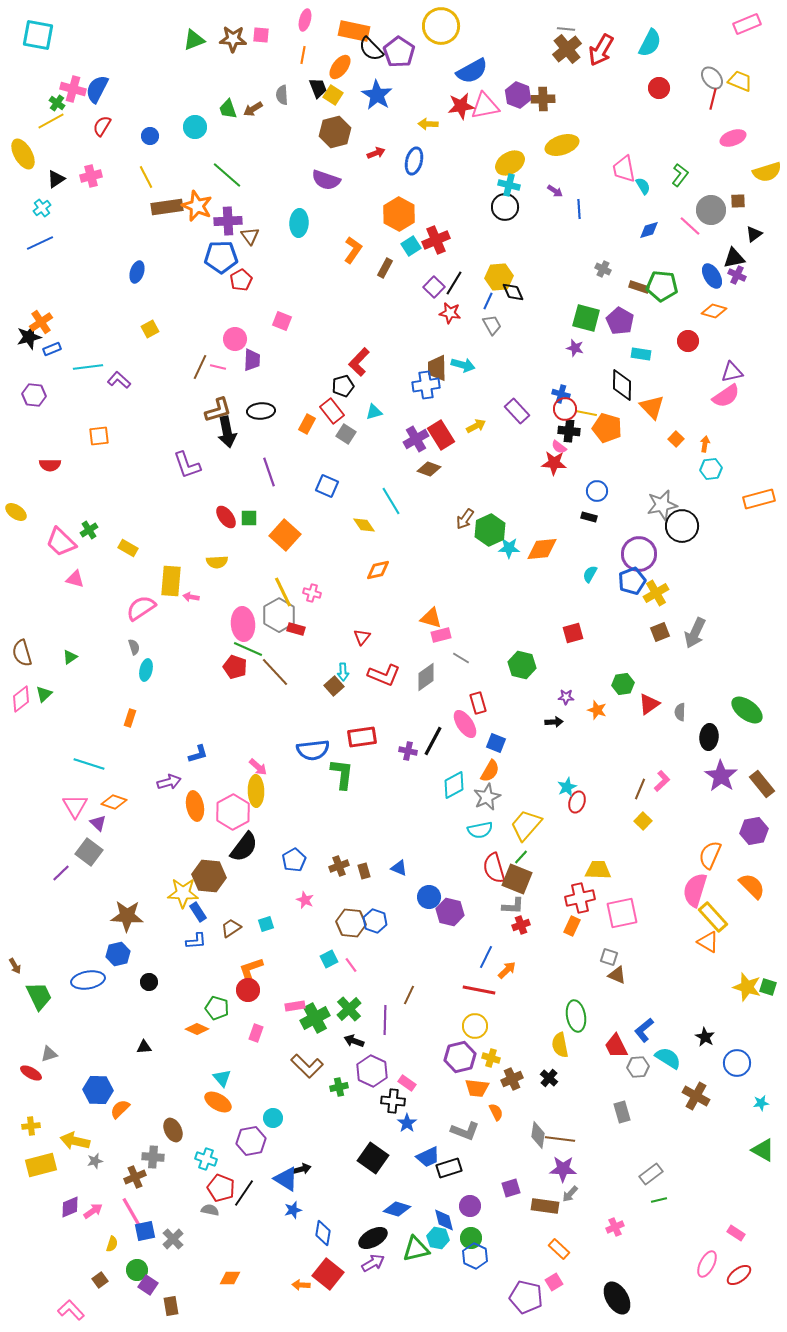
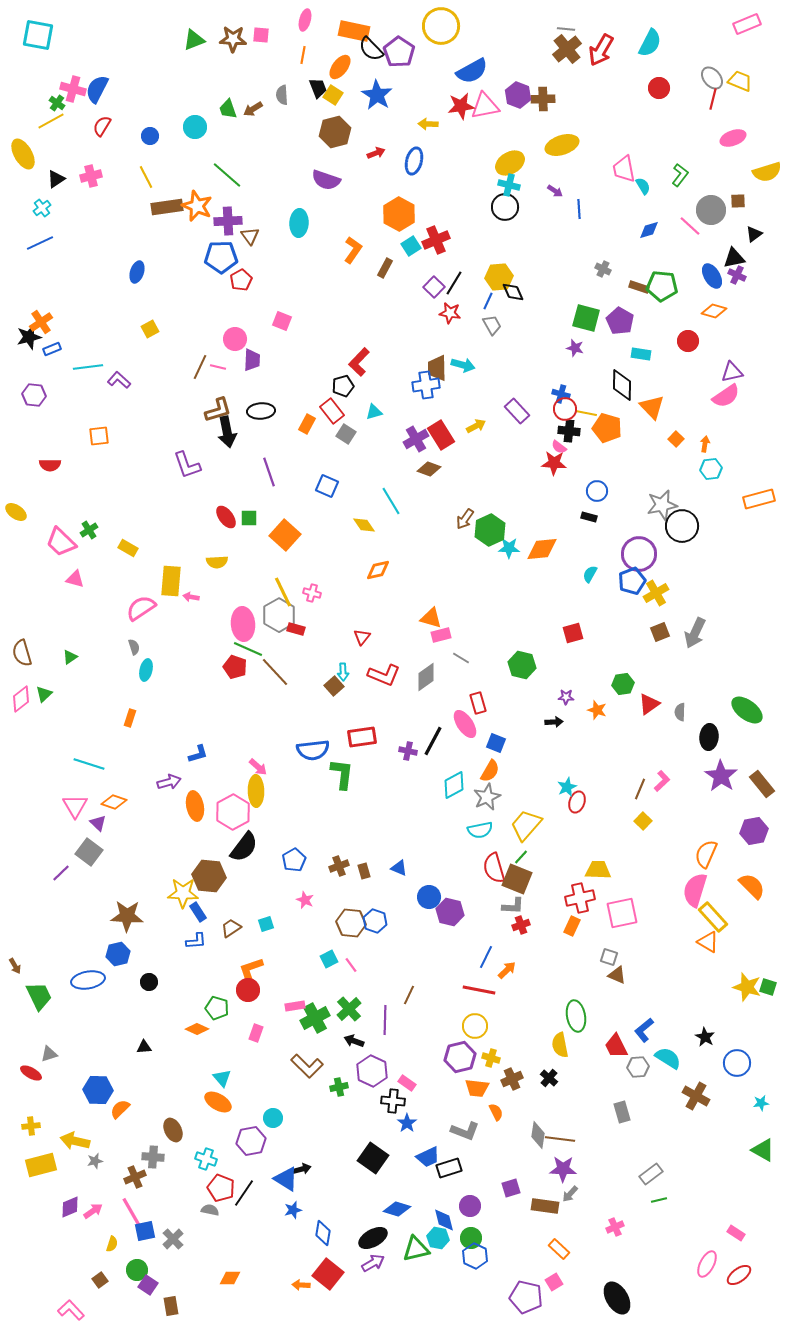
orange semicircle at (710, 855): moved 4 px left, 1 px up
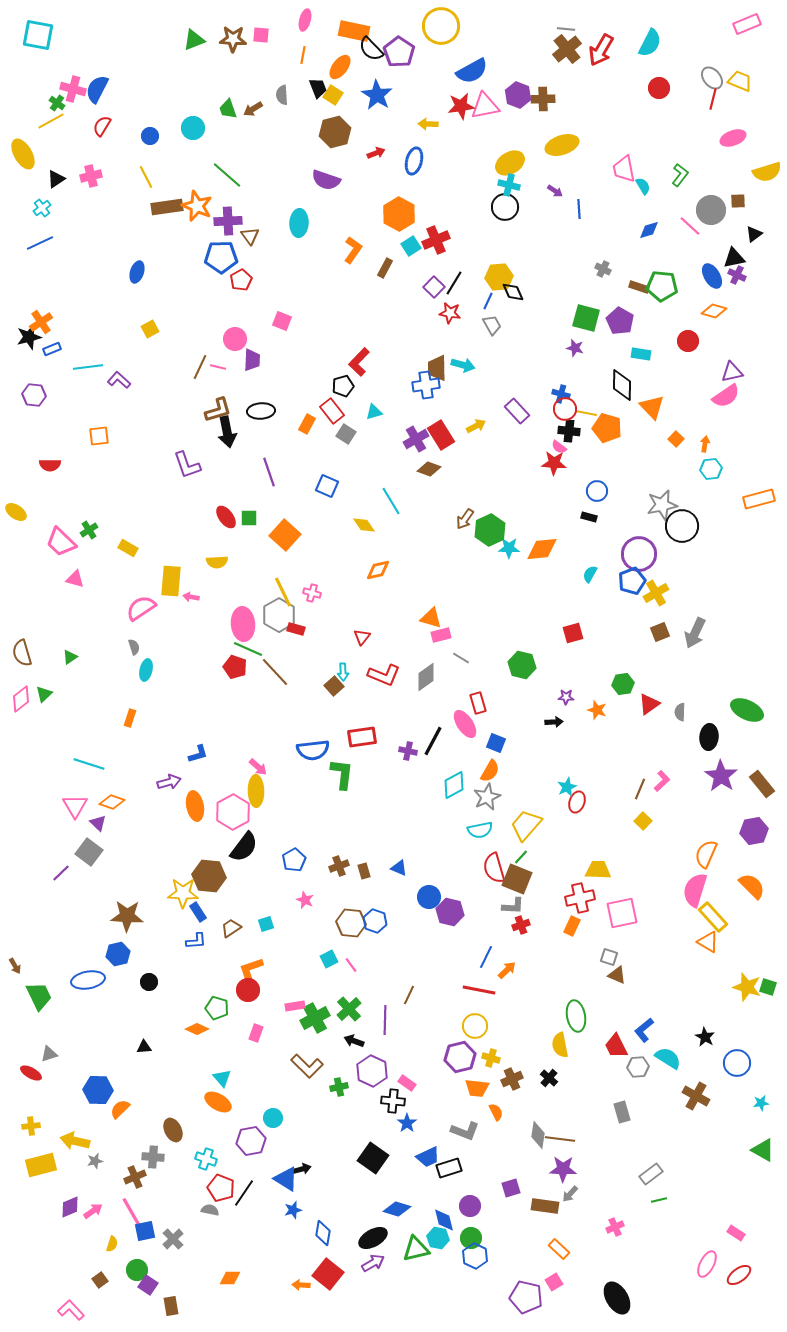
cyan circle at (195, 127): moved 2 px left, 1 px down
green ellipse at (747, 710): rotated 12 degrees counterclockwise
orange diamond at (114, 802): moved 2 px left
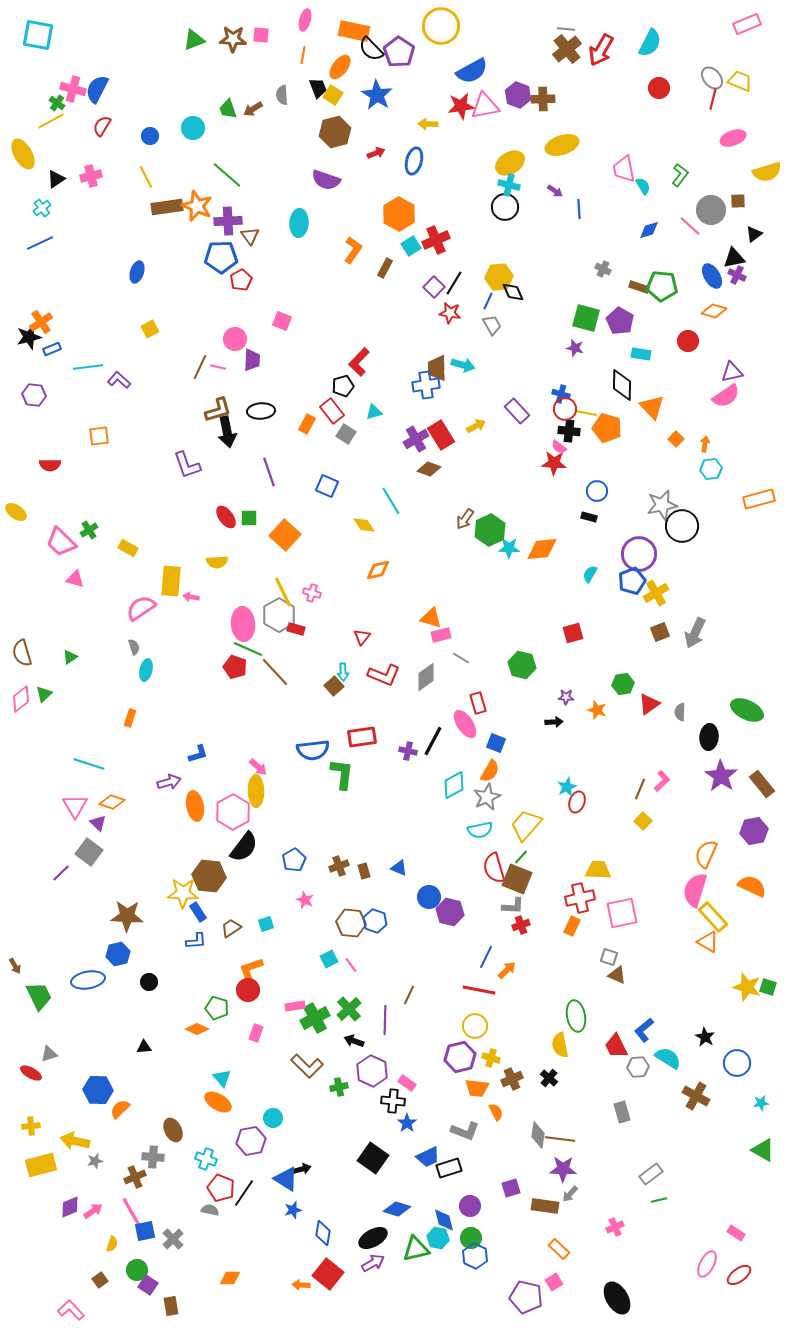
orange semicircle at (752, 886): rotated 20 degrees counterclockwise
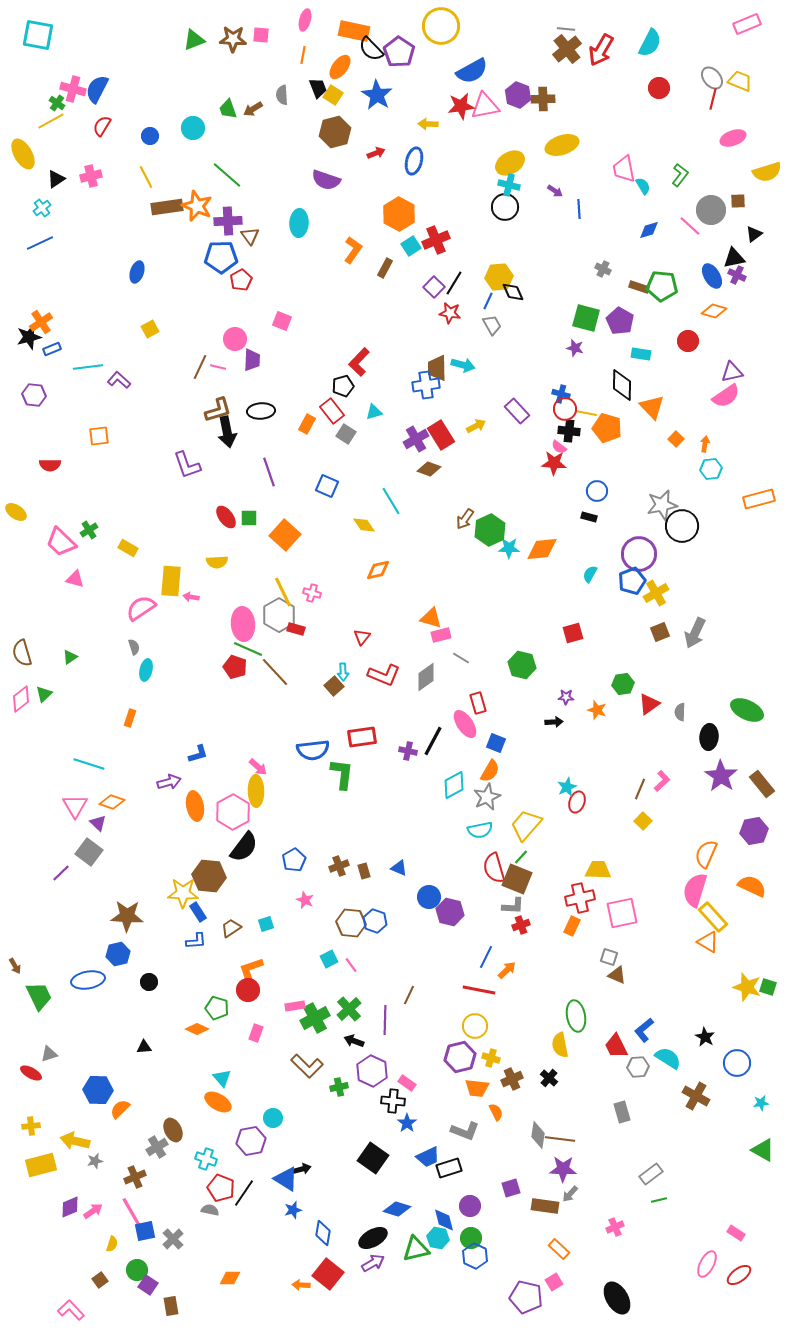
gray cross at (153, 1157): moved 4 px right, 10 px up; rotated 35 degrees counterclockwise
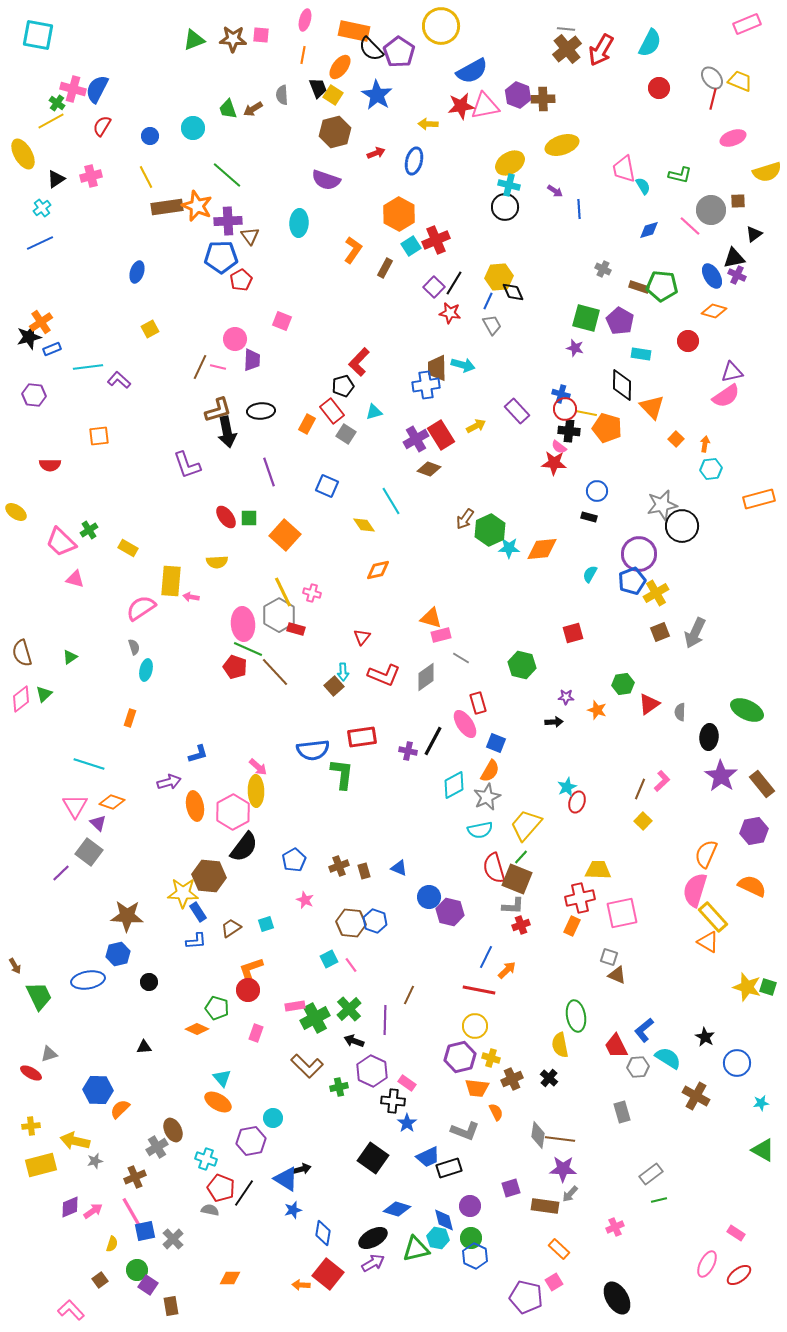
green L-shape at (680, 175): rotated 65 degrees clockwise
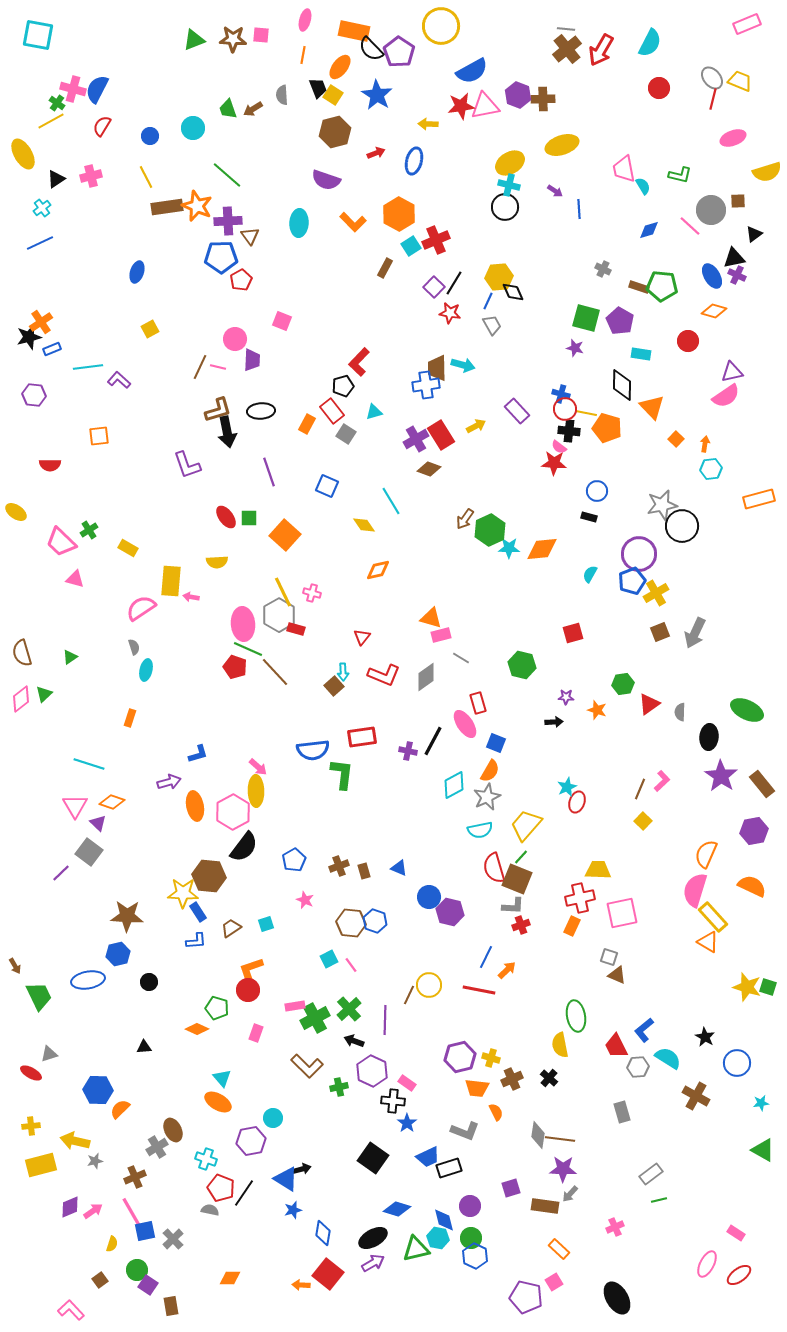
orange L-shape at (353, 250): moved 28 px up; rotated 100 degrees clockwise
yellow circle at (475, 1026): moved 46 px left, 41 px up
